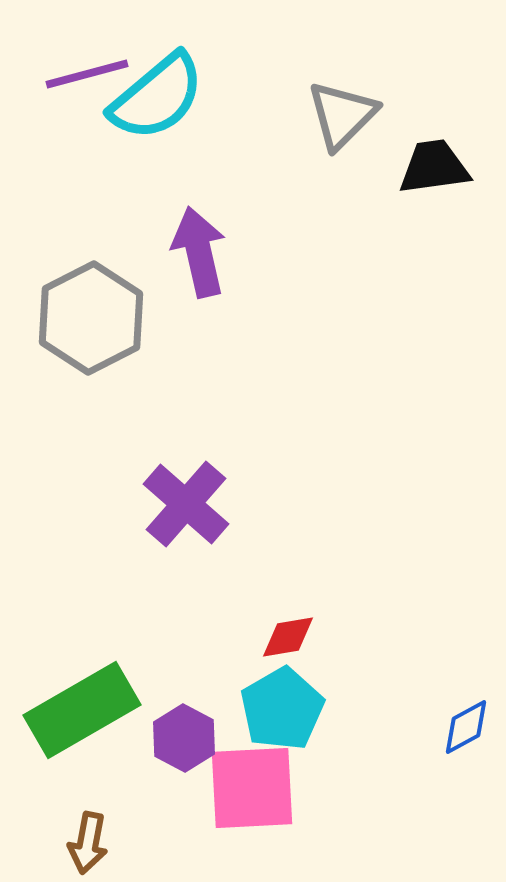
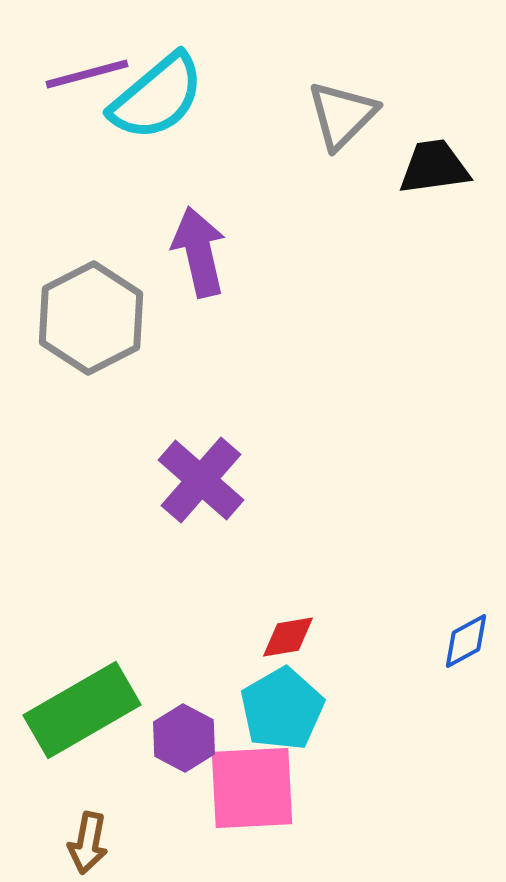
purple cross: moved 15 px right, 24 px up
blue diamond: moved 86 px up
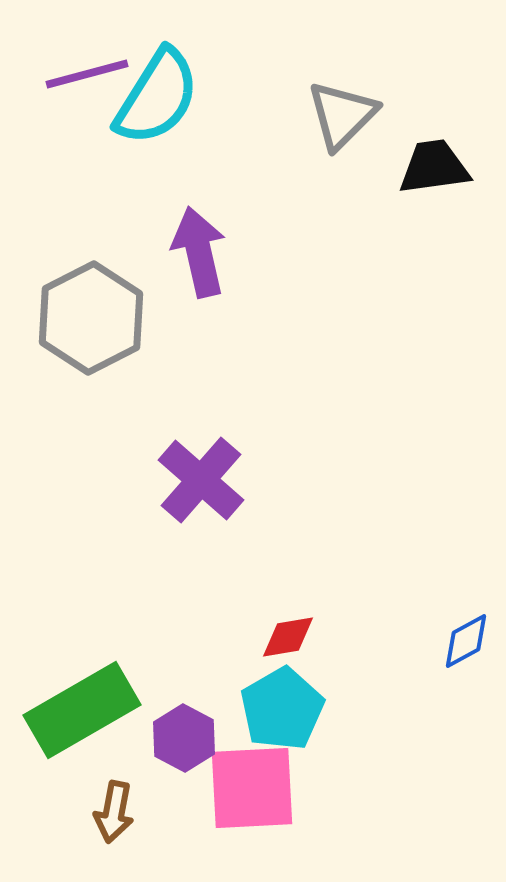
cyan semicircle: rotated 18 degrees counterclockwise
brown arrow: moved 26 px right, 31 px up
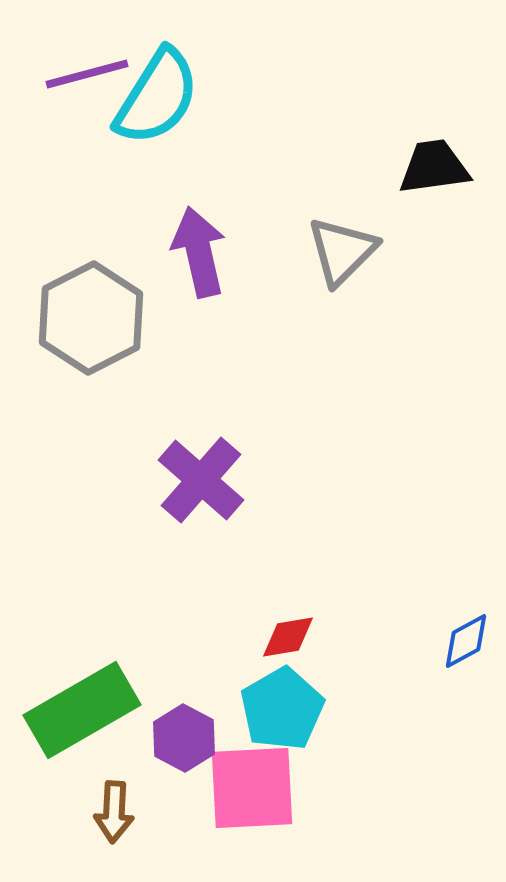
gray triangle: moved 136 px down
brown arrow: rotated 8 degrees counterclockwise
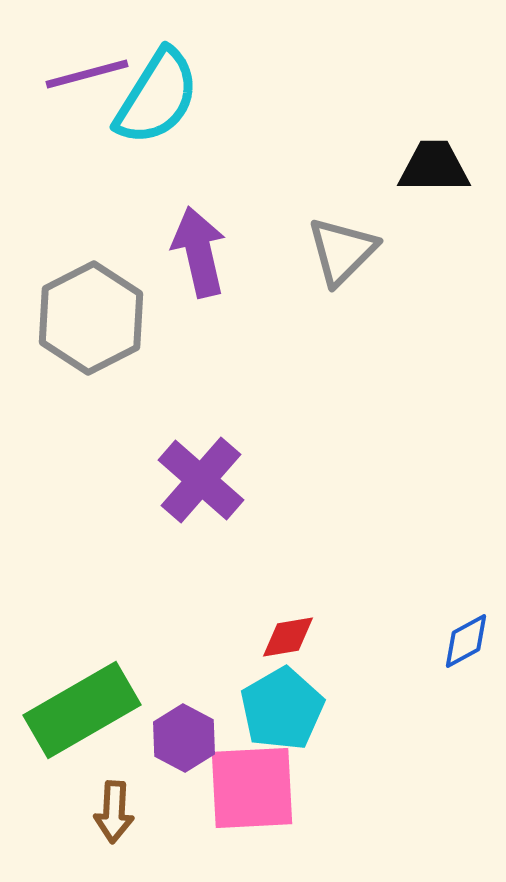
black trapezoid: rotated 8 degrees clockwise
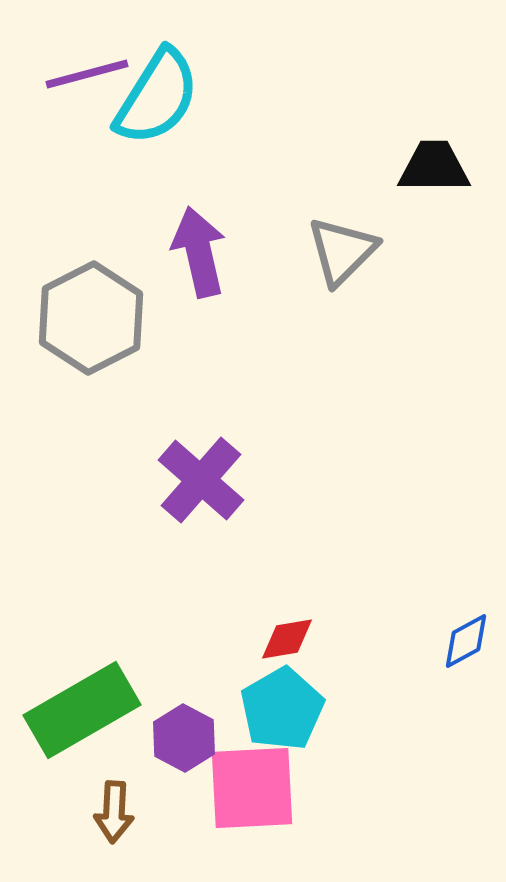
red diamond: moved 1 px left, 2 px down
